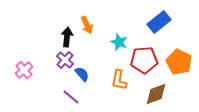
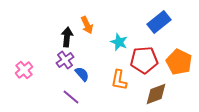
purple cross: rotated 12 degrees clockwise
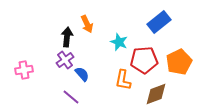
orange arrow: moved 1 px up
orange pentagon: rotated 20 degrees clockwise
pink cross: rotated 30 degrees clockwise
orange L-shape: moved 4 px right
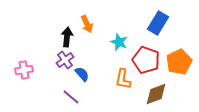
blue rectangle: moved 1 px left, 1 px down; rotated 20 degrees counterclockwise
red pentagon: moved 2 px right; rotated 24 degrees clockwise
orange L-shape: moved 1 px up
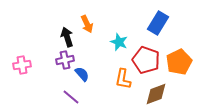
black arrow: rotated 24 degrees counterclockwise
purple cross: rotated 24 degrees clockwise
pink cross: moved 2 px left, 5 px up
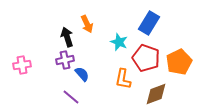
blue rectangle: moved 9 px left
red pentagon: moved 2 px up
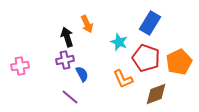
blue rectangle: moved 1 px right
pink cross: moved 2 px left, 1 px down
blue semicircle: rotated 14 degrees clockwise
orange L-shape: rotated 35 degrees counterclockwise
purple line: moved 1 px left
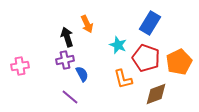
cyan star: moved 1 px left, 3 px down
orange L-shape: rotated 10 degrees clockwise
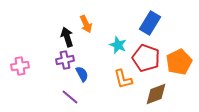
orange arrow: moved 1 px left
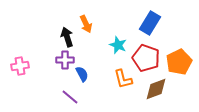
purple cross: rotated 12 degrees clockwise
brown diamond: moved 5 px up
